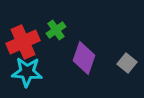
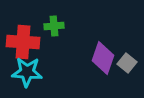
green cross: moved 2 px left, 4 px up; rotated 30 degrees clockwise
red cross: rotated 28 degrees clockwise
purple diamond: moved 19 px right
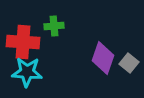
gray square: moved 2 px right
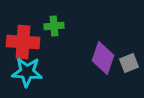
gray square: rotated 30 degrees clockwise
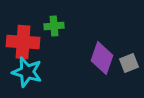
purple diamond: moved 1 px left
cyan star: rotated 12 degrees clockwise
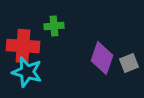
red cross: moved 4 px down
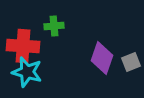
gray square: moved 2 px right, 1 px up
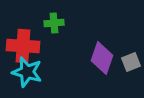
green cross: moved 3 px up
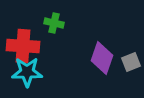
green cross: rotated 18 degrees clockwise
cyan star: rotated 16 degrees counterclockwise
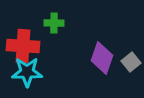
green cross: rotated 12 degrees counterclockwise
gray square: rotated 18 degrees counterclockwise
